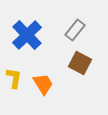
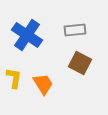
gray rectangle: rotated 45 degrees clockwise
blue cross: rotated 12 degrees counterclockwise
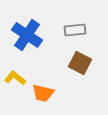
yellow L-shape: moved 1 px right; rotated 60 degrees counterclockwise
orange trapezoid: moved 9 px down; rotated 135 degrees clockwise
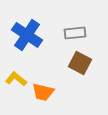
gray rectangle: moved 3 px down
yellow L-shape: moved 1 px right, 1 px down
orange trapezoid: moved 1 px up
